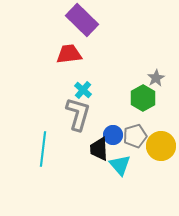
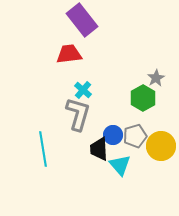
purple rectangle: rotated 8 degrees clockwise
cyan line: rotated 16 degrees counterclockwise
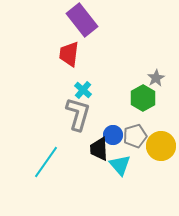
red trapezoid: rotated 76 degrees counterclockwise
cyan line: moved 3 px right, 13 px down; rotated 44 degrees clockwise
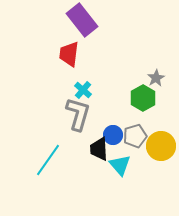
cyan line: moved 2 px right, 2 px up
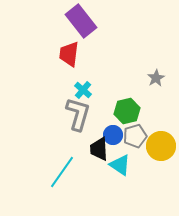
purple rectangle: moved 1 px left, 1 px down
green hexagon: moved 16 px left, 13 px down; rotated 15 degrees clockwise
cyan line: moved 14 px right, 12 px down
cyan triangle: rotated 15 degrees counterclockwise
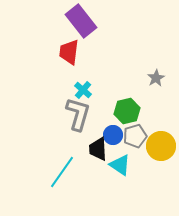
red trapezoid: moved 2 px up
black trapezoid: moved 1 px left
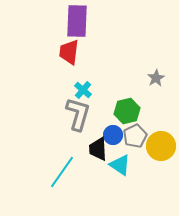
purple rectangle: moved 4 px left; rotated 40 degrees clockwise
gray pentagon: rotated 10 degrees counterclockwise
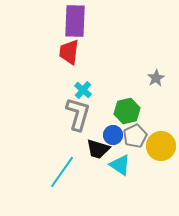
purple rectangle: moved 2 px left
black trapezoid: rotated 70 degrees counterclockwise
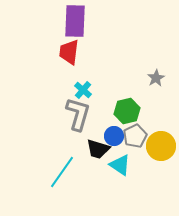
blue circle: moved 1 px right, 1 px down
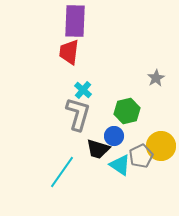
gray pentagon: moved 6 px right, 20 px down
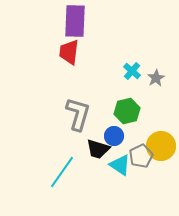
cyan cross: moved 49 px right, 19 px up
